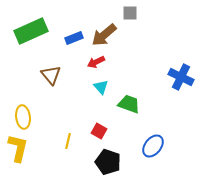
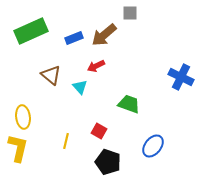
red arrow: moved 4 px down
brown triangle: rotated 10 degrees counterclockwise
cyan triangle: moved 21 px left
yellow line: moved 2 px left
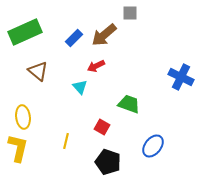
green rectangle: moved 6 px left, 1 px down
blue rectangle: rotated 24 degrees counterclockwise
brown triangle: moved 13 px left, 4 px up
red square: moved 3 px right, 4 px up
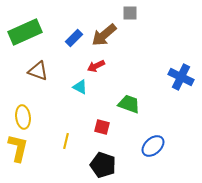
brown triangle: rotated 20 degrees counterclockwise
cyan triangle: rotated 21 degrees counterclockwise
red square: rotated 14 degrees counterclockwise
blue ellipse: rotated 10 degrees clockwise
black pentagon: moved 5 px left, 3 px down
